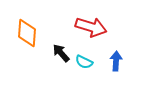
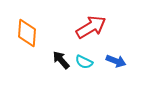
red arrow: rotated 48 degrees counterclockwise
black arrow: moved 7 px down
blue arrow: rotated 108 degrees clockwise
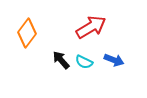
orange diamond: rotated 32 degrees clockwise
blue arrow: moved 2 px left, 1 px up
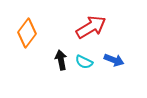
black arrow: rotated 30 degrees clockwise
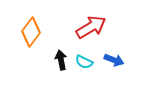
orange diamond: moved 4 px right, 1 px up
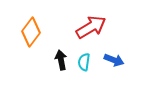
cyan semicircle: rotated 72 degrees clockwise
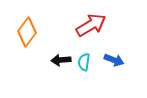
red arrow: moved 2 px up
orange diamond: moved 4 px left
black arrow: rotated 84 degrees counterclockwise
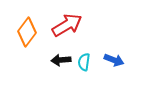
red arrow: moved 24 px left
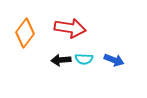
red arrow: moved 3 px right, 3 px down; rotated 40 degrees clockwise
orange diamond: moved 2 px left, 1 px down
cyan semicircle: moved 3 px up; rotated 96 degrees counterclockwise
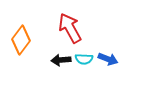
red arrow: rotated 128 degrees counterclockwise
orange diamond: moved 4 px left, 7 px down
blue arrow: moved 6 px left, 1 px up
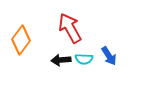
blue arrow: moved 1 px right, 3 px up; rotated 36 degrees clockwise
